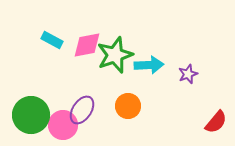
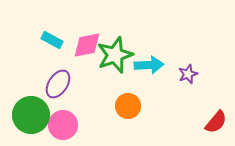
purple ellipse: moved 24 px left, 26 px up
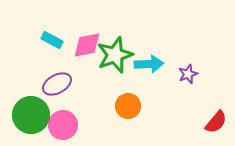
cyan arrow: moved 1 px up
purple ellipse: moved 1 px left; rotated 28 degrees clockwise
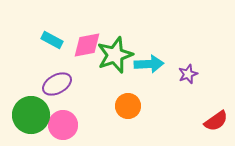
red semicircle: moved 1 px up; rotated 15 degrees clockwise
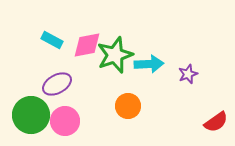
red semicircle: moved 1 px down
pink circle: moved 2 px right, 4 px up
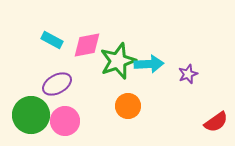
green star: moved 3 px right, 6 px down
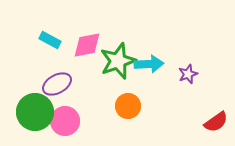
cyan rectangle: moved 2 px left
green circle: moved 4 px right, 3 px up
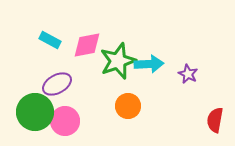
purple star: rotated 24 degrees counterclockwise
red semicircle: moved 1 px left, 2 px up; rotated 135 degrees clockwise
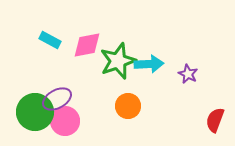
purple ellipse: moved 15 px down
red semicircle: rotated 10 degrees clockwise
